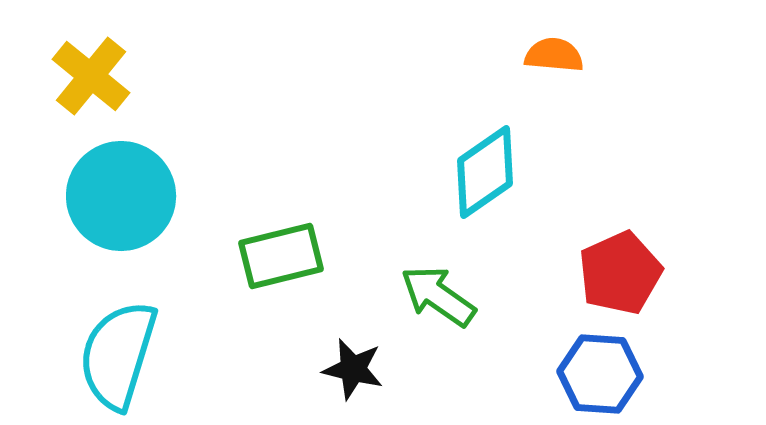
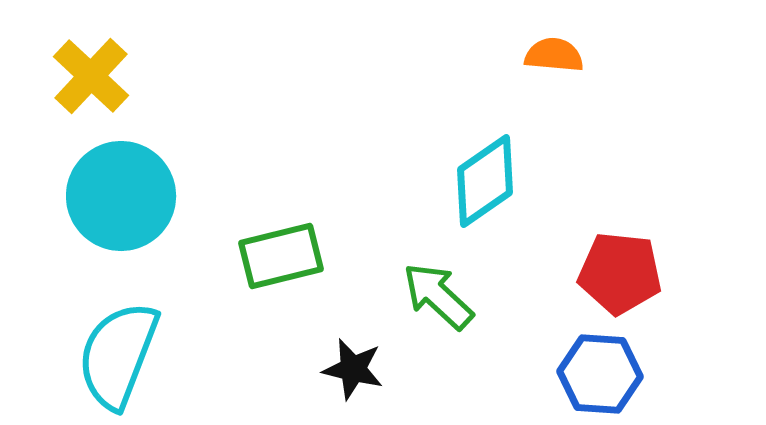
yellow cross: rotated 4 degrees clockwise
cyan diamond: moved 9 px down
red pentagon: rotated 30 degrees clockwise
green arrow: rotated 8 degrees clockwise
cyan semicircle: rotated 4 degrees clockwise
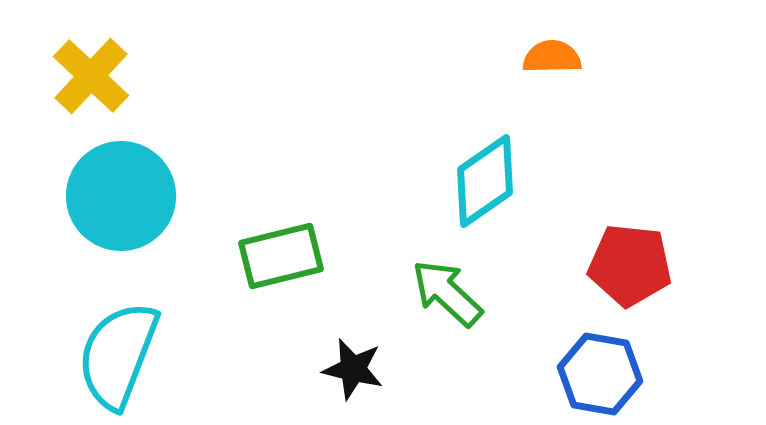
orange semicircle: moved 2 px left, 2 px down; rotated 6 degrees counterclockwise
red pentagon: moved 10 px right, 8 px up
green arrow: moved 9 px right, 3 px up
blue hexagon: rotated 6 degrees clockwise
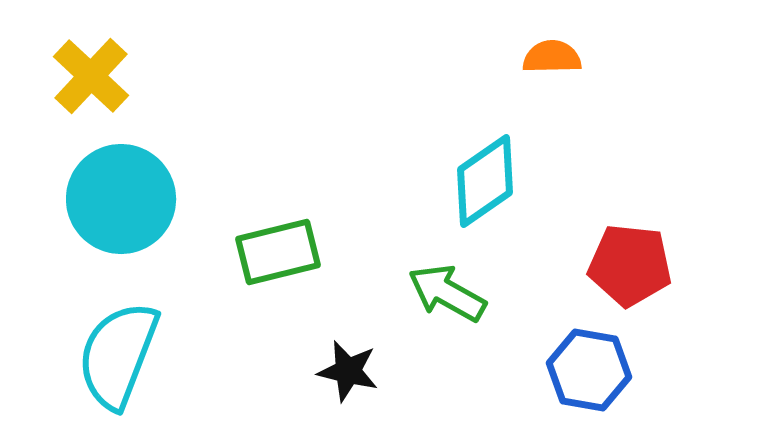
cyan circle: moved 3 px down
green rectangle: moved 3 px left, 4 px up
green arrow: rotated 14 degrees counterclockwise
black star: moved 5 px left, 2 px down
blue hexagon: moved 11 px left, 4 px up
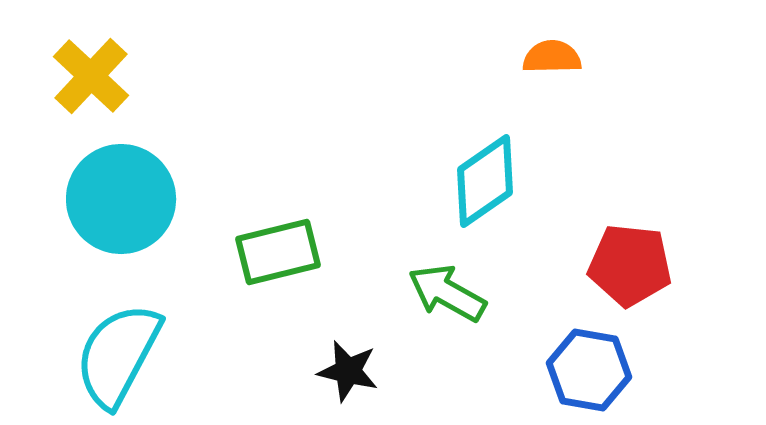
cyan semicircle: rotated 7 degrees clockwise
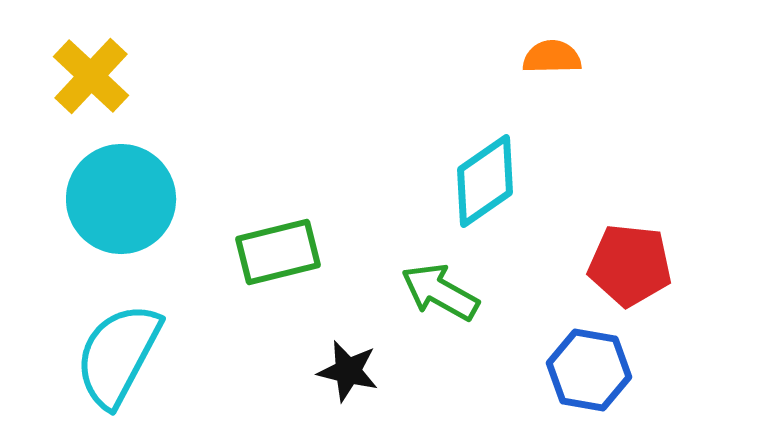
green arrow: moved 7 px left, 1 px up
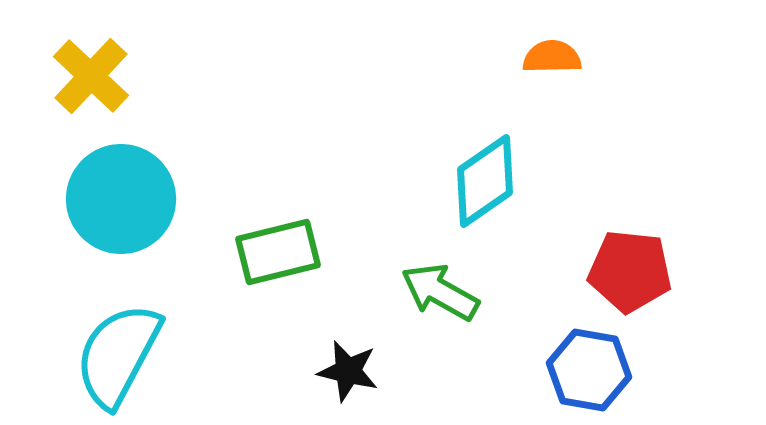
red pentagon: moved 6 px down
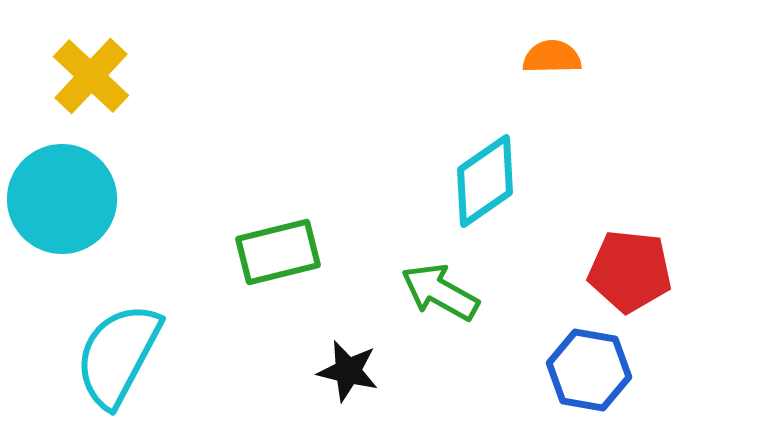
cyan circle: moved 59 px left
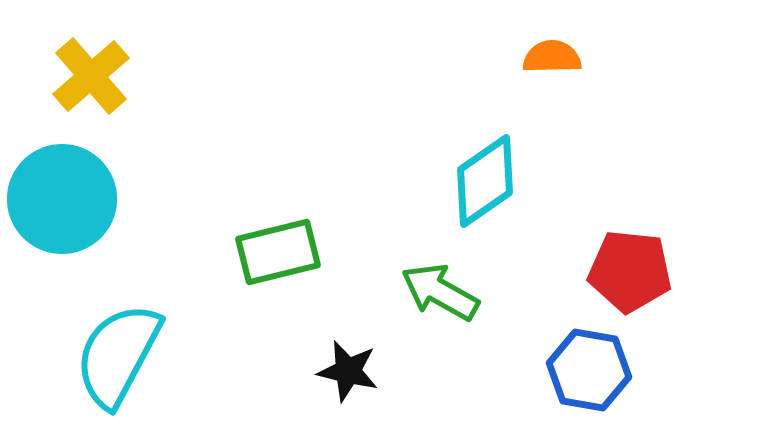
yellow cross: rotated 6 degrees clockwise
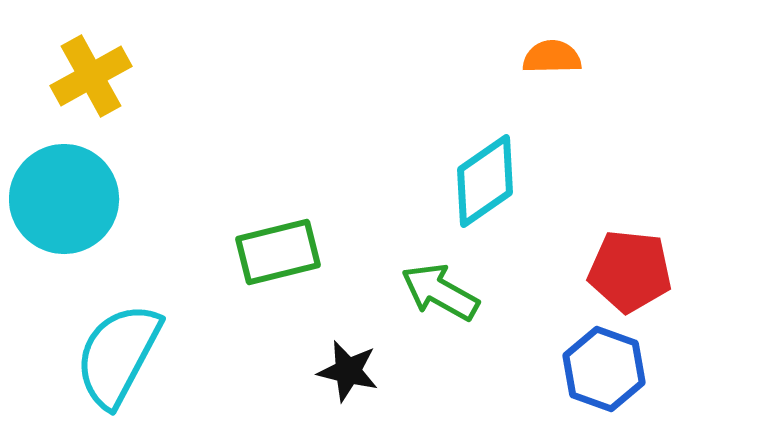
yellow cross: rotated 12 degrees clockwise
cyan circle: moved 2 px right
blue hexagon: moved 15 px right, 1 px up; rotated 10 degrees clockwise
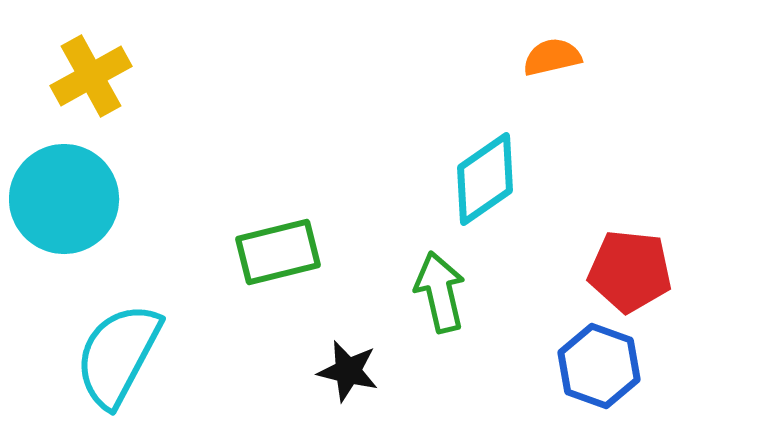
orange semicircle: rotated 12 degrees counterclockwise
cyan diamond: moved 2 px up
green arrow: rotated 48 degrees clockwise
blue hexagon: moved 5 px left, 3 px up
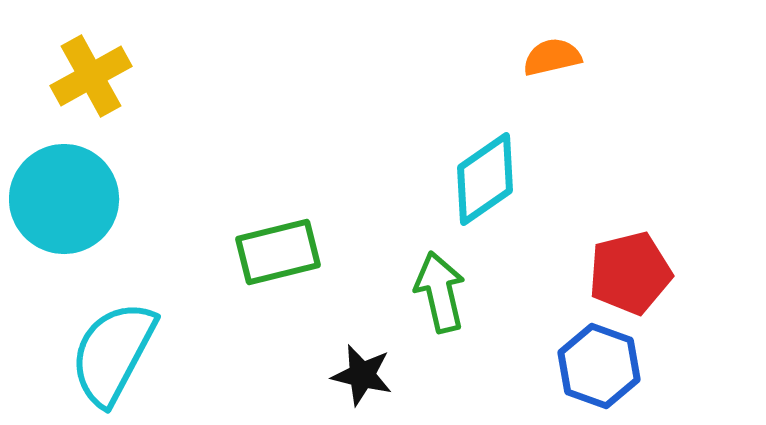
red pentagon: moved 2 px down; rotated 20 degrees counterclockwise
cyan semicircle: moved 5 px left, 2 px up
black star: moved 14 px right, 4 px down
